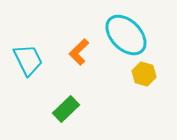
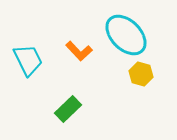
orange L-shape: moved 1 px up; rotated 88 degrees counterclockwise
yellow hexagon: moved 3 px left
green rectangle: moved 2 px right
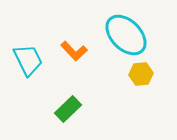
orange L-shape: moved 5 px left
yellow hexagon: rotated 20 degrees counterclockwise
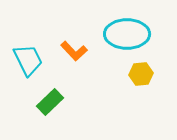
cyan ellipse: moved 1 px right, 1 px up; rotated 45 degrees counterclockwise
green rectangle: moved 18 px left, 7 px up
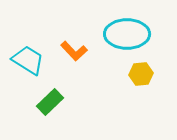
cyan trapezoid: rotated 32 degrees counterclockwise
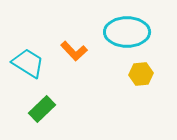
cyan ellipse: moved 2 px up
cyan trapezoid: moved 3 px down
green rectangle: moved 8 px left, 7 px down
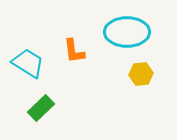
orange L-shape: rotated 36 degrees clockwise
green rectangle: moved 1 px left, 1 px up
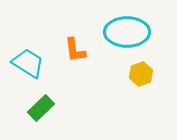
orange L-shape: moved 1 px right, 1 px up
yellow hexagon: rotated 15 degrees counterclockwise
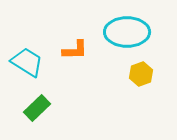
orange L-shape: rotated 84 degrees counterclockwise
cyan trapezoid: moved 1 px left, 1 px up
green rectangle: moved 4 px left
